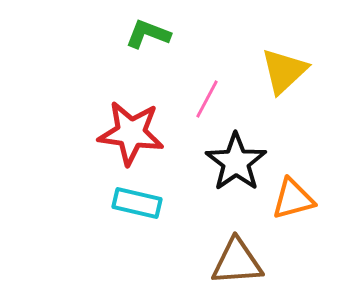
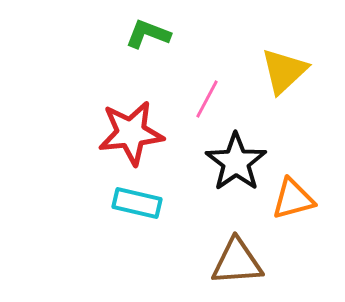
red star: rotated 14 degrees counterclockwise
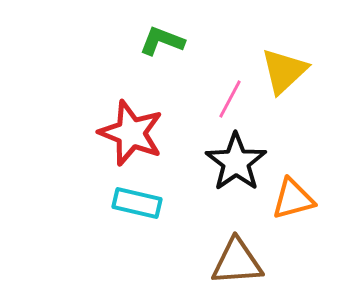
green L-shape: moved 14 px right, 7 px down
pink line: moved 23 px right
red star: rotated 28 degrees clockwise
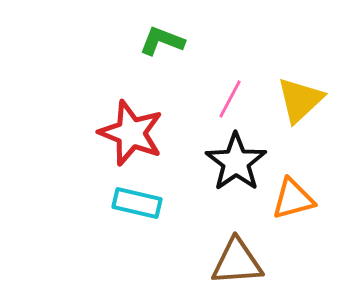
yellow triangle: moved 16 px right, 29 px down
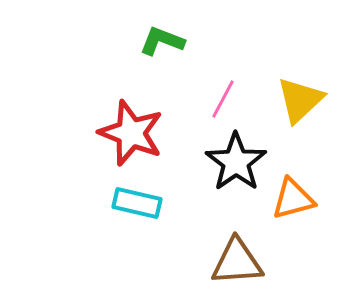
pink line: moved 7 px left
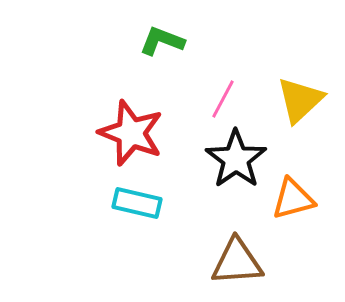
black star: moved 3 px up
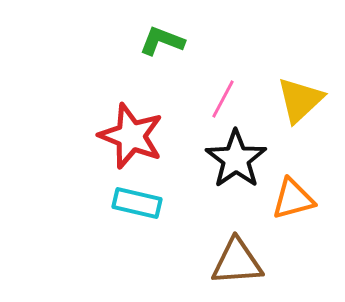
red star: moved 3 px down
